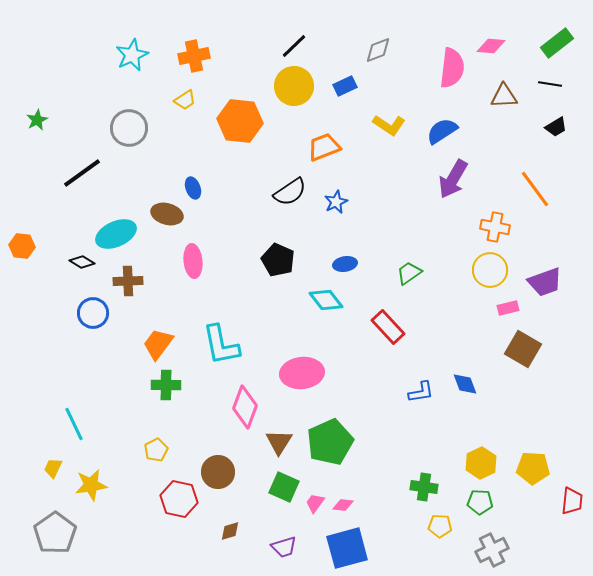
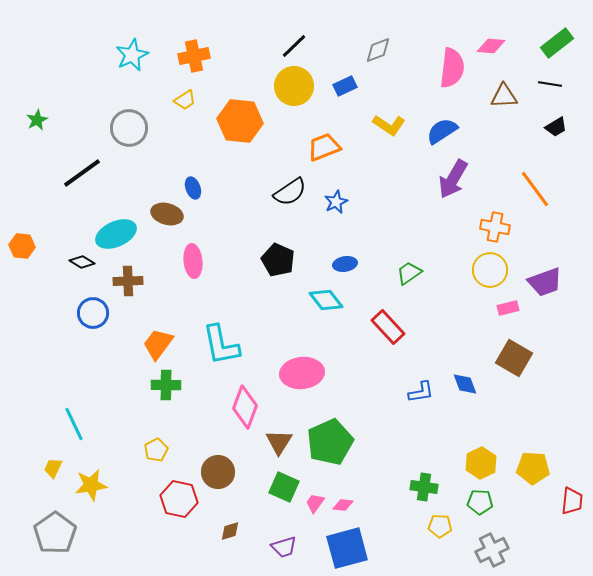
brown square at (523, 349): moved 9 px left, 9 px down
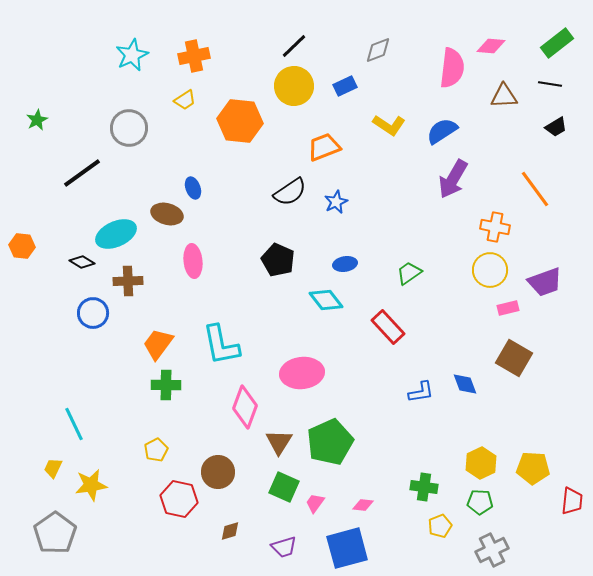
pink diamond at (343, 505): moved 20 px right
yellow pentagon at (440, 526): rotated 25 degrees counterclockwise
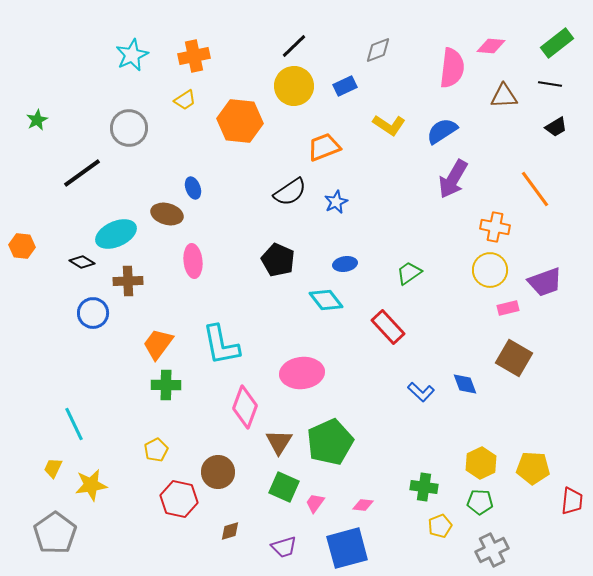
blue L-shape at (421, 392): rotated 52 degrees clockwise
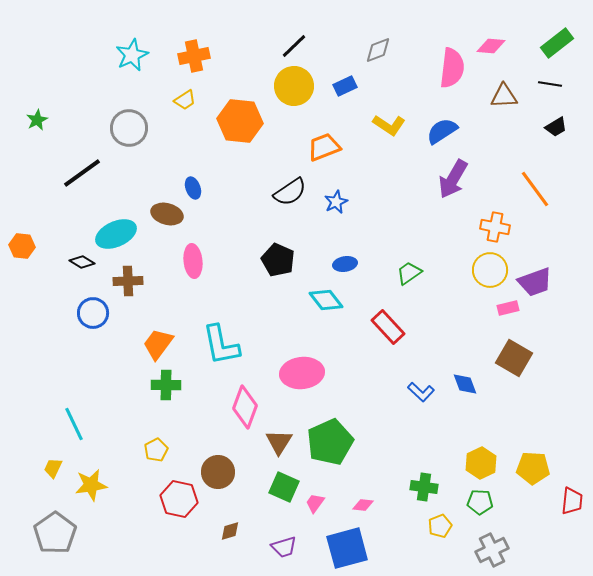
purple trapezoid at (545, 282): moved 10 px left
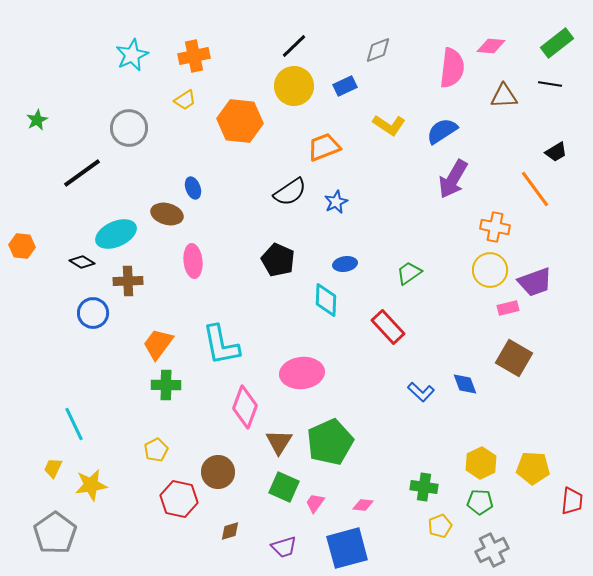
black trapezoid at (556, 127): moved 25 px down
cyan diamond at (326, 300): rotated 40 degrees clockwise
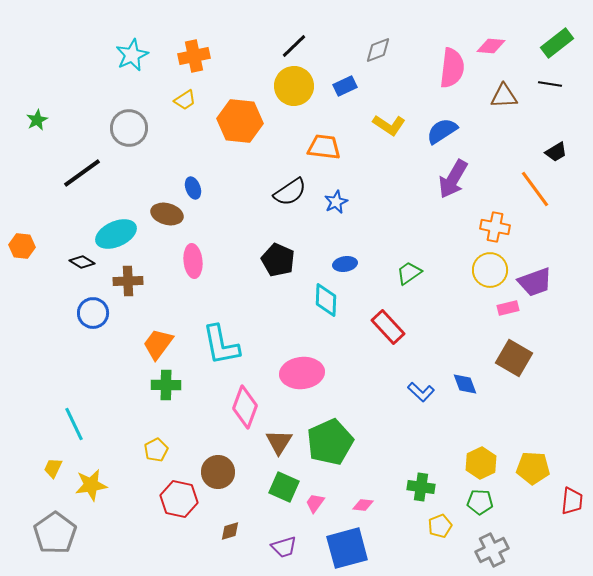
orange trapezoid at (324, 147): rotated 28 degrees clockwise
green cross at (424, 487): moved 3 px left
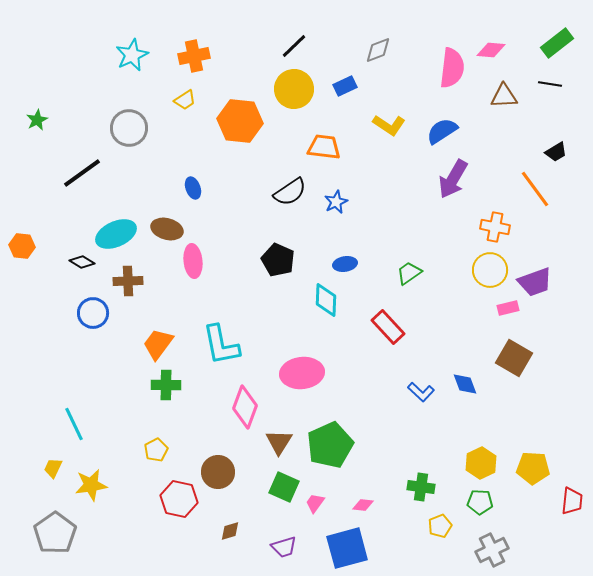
pink diamond at (491, 46): moved 4 px down
yellow circle at (294, 86): moved 3 px down
brown ellipse at (167, 214): moved 15 px down
green pentagon at (330, 442): moved 3 px down
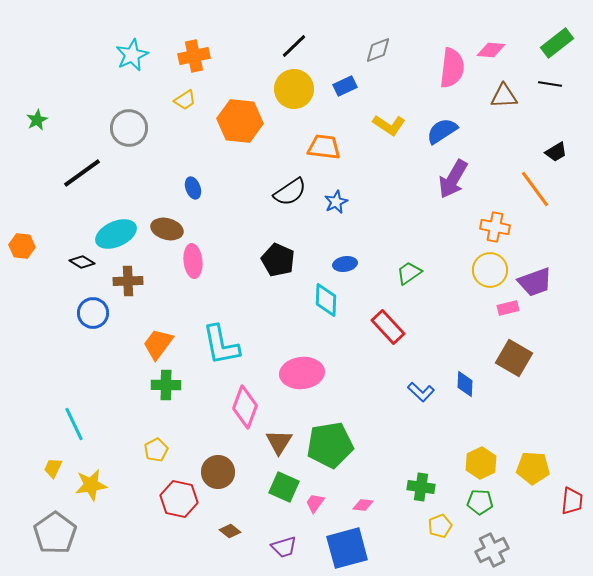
blue diamond at (465, 384): rotated 24 degrees clockwise
green pentagon at (330, 445): rotated 15 degrees clockwise
brown diamond at (230, 531): rotated 55 degrees clockwise
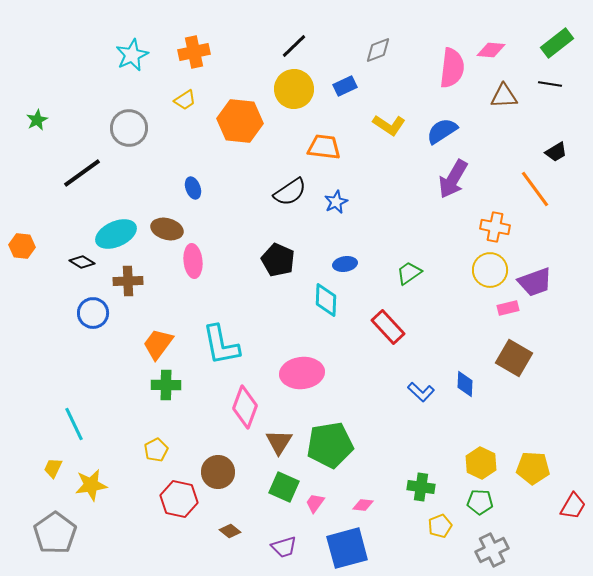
orange cross at (194, 56): moved 4 px up
yellow hexagon at (481, 463): rotated 8 degrees counterclockwise
red trapezoid at (572, 501): moved 1 px right, 5 px down; rotated 24 degrees clockwise
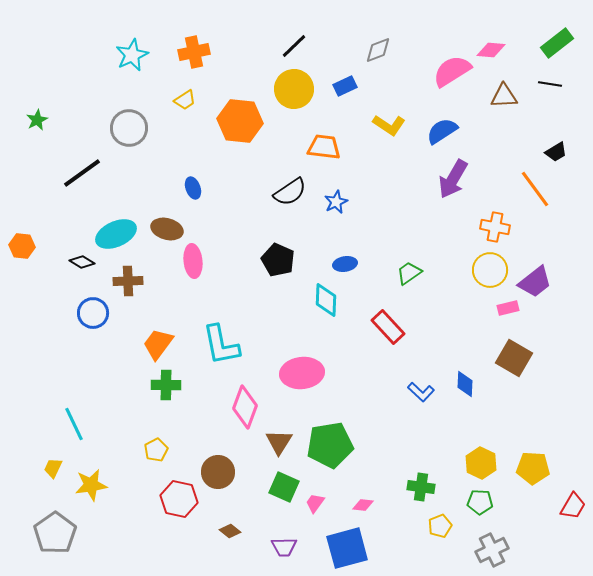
pink semicircle at (452, 68): moved 3 px down; rotated 129 degrees counterclockwise
purple trapezoid at (535, 282): rotated 18 degrees counterclockwise
purple trapezoid at (284, 547): rotated 16 degrees clockwise
